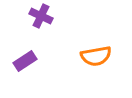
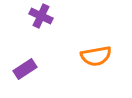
purple rectangle: moved 8 px down
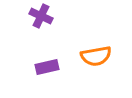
purple rectangle: moved 22 px right, 2 px up; rotated 20 degrees clockwise
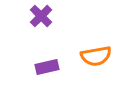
purple cross: rotated 20 degrees clockwise
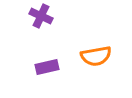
purple cross: rotated 20 degrees counterclockwise
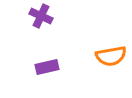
orange semicircle: moved 15 px right
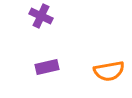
orange semicircle: moved 2 px left, 15 px down
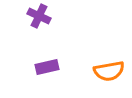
purple cross: moved 2 px left
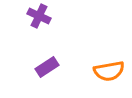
purple rectangle: rotated 20 degrees counterclockwise
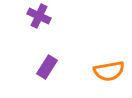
purple rectangle: rotated 25 degrees counterclockwise
